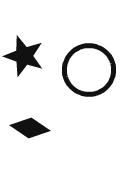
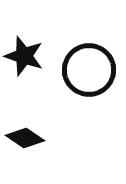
black diamond: moved 5 px left, 10 px down
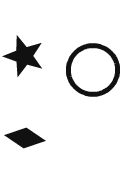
black circle: moved 4 px right
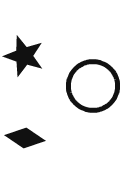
black circle: moved 16 px down
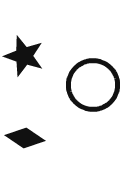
black circle: moved 1 px up
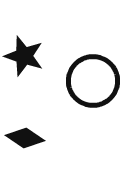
black circle: moved 4 px up
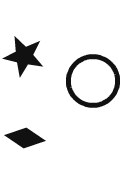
black star: rotated 6 degrees counterclockwise
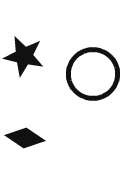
black circle: moved 7 px up
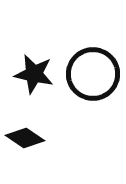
black star: moved 10 px right, 18 px down
